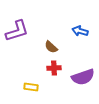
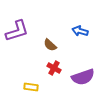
brown semicircle: moved 1 px left, 2 px up
red cross: rotated 32 degrees clockwise
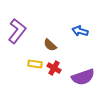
purple L-shape: rotated 35 degrees counterclockwise
yellow rectangle: moved 4 px right, 23 px up
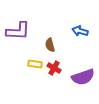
purple L-shape: moved 1 px right; rotated 55 degrees clockwise
brown semicircle: rotated 32 degrees clockwise
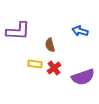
red cross: rotated 24 degrees clockwise
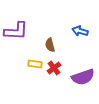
purple L-shape: moved 2 px left
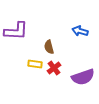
brown semicircle: moved 1 px left, 2 px down
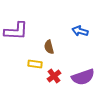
red cross: moved 8 px down
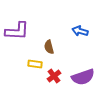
purple L-shape: moved 1 px right
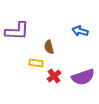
yellow rectangle: moved 1 px right, 1 px up
